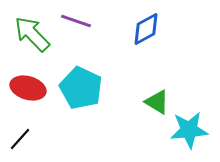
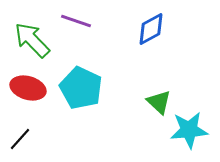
blue diamond: moved 5 px right
green arrow: moved 6 px down
green triangle: moved 2 px right; rotated 12 degrees clockwise
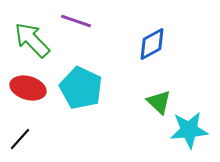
blue diamond: moved 1 px right, 15 px down
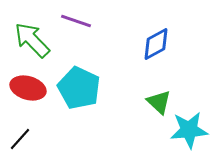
blue diamond: moved 4 px right
cyan pentagon: moved 2 px left
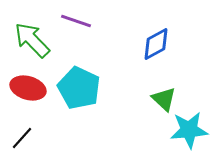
green triangle: moved 5 px right, 3 px up
black line: moved 2 px right, 1 px up
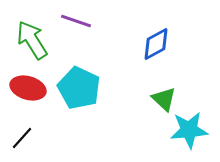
green arrow: rotated 12 degrees clockwise
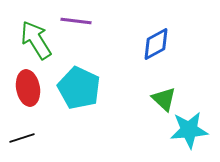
purple line: rotated 12 degrees counterclockwise
green arrow: moved 4 px right
red ellipse: rotated 64 degrees clockwise
black line: rotated 30 degrees clockwise
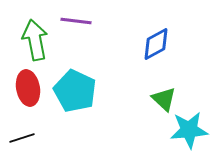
green arrow: moved 1 px left; rotated 21 degrees clockwise
cyan pentagon: moved 4 px left, 3 px down
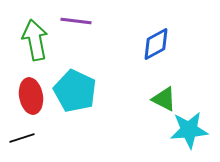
red ellipse: moved 3 px right, 8 px down
green triangle: rotated 16 degrees counterclockwise
